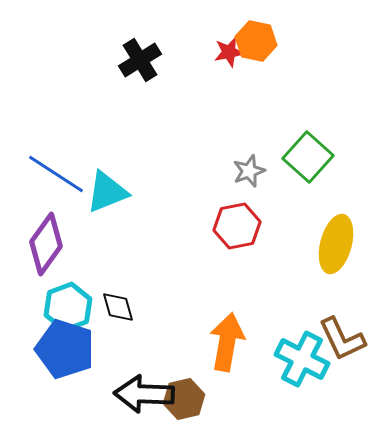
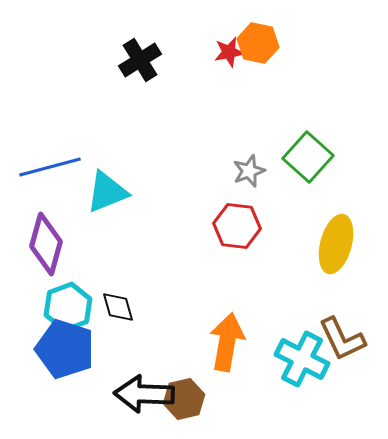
orange hexagon: moved 2 px right, 2 px down
blue line: moved 6 px left, 7 px up; rotated 48 degrees counterclockwise
red hexagon: rotated 18 degrees clockwise
purple diamond: rotated 20 degrees counterclockwise
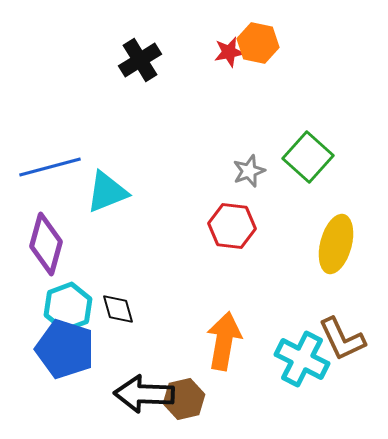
red hexagon: moved 5 px left
black diamond: moved 2 px down
orange arrow: moved 3 px left, 1 px up
